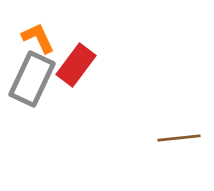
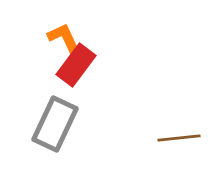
orange L-shape: moved 26 px right
gray rectangle: moved 23 px right, 45 px down
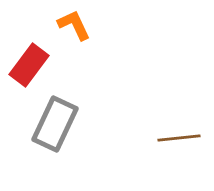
orange L-shape: moved 10 px right, 13 px up
red rectangle: moved 47 px left
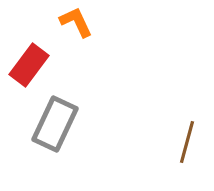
orange L-shape: moved 2 px right, 3 px up
brown line: moved 8 px right, 4 px down; rotated 69 degrees counterclockwise
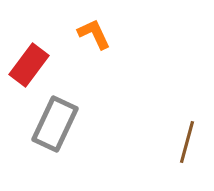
orange L-shape: moved 18 px right, 12 px down
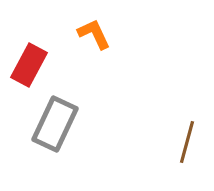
red rectangle: rotated 9 degrees counterclockwise
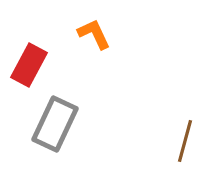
brown line: moved 2 px left, 1 px up
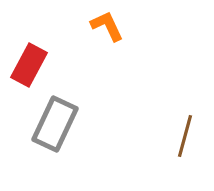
orange L-shape: moved 13 px right, 8 px up
brown line: moved 5 px up
